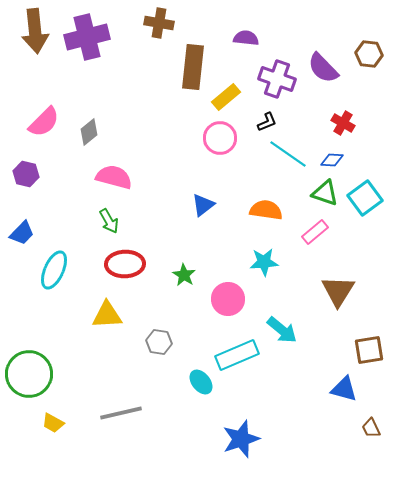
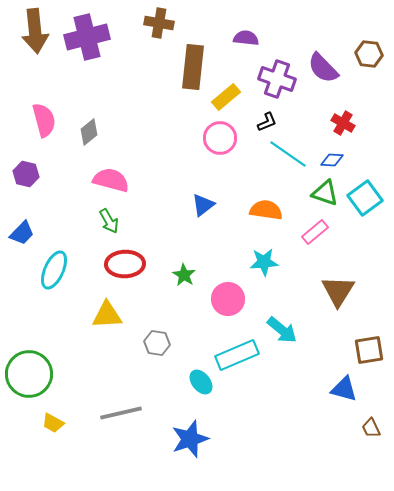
pink semicircle at (44, 122): moved 2 px up; rotated 60 degrees counterclockwise
pink semicircle at (114, 177): moved 3 px left, 3 px down
gray hexagon at (159, 342): moved 2 px left, 1 px down
blue star at (241, 439): moved 51 px left
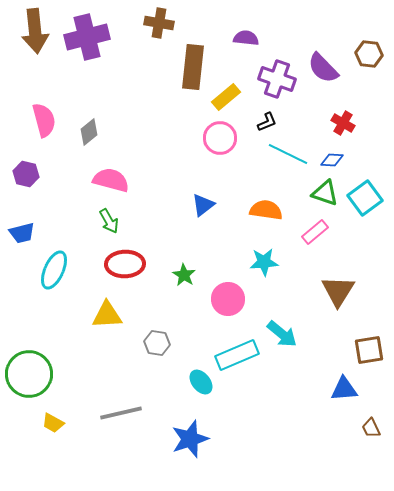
cyan line at (288, 154): rotated 9 degrees counterclockwise
blue trapezoid at (22, 233): rotated 32 degrees clockwise
cyan arrow at (282, 330): moved 4 px down
blue triangle at (344, 389): rotated 20 degrees counterclockwise
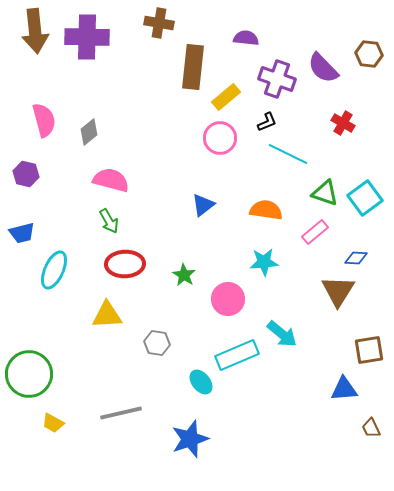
purple cross at (87, 37): rotated 15 degrees clockwise
blue diamond at (332, 160): moved 24 px right, 98 px down
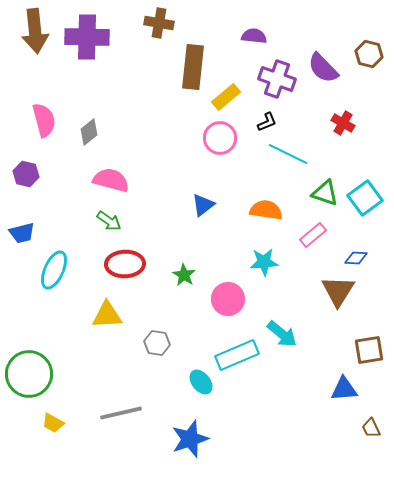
purple semicircle at (246, 38): moved 8 px right, 2 px up
brown hexagon at (369, 54): rotated 8 degrees clockwise
green arrow at (109, 221): rotated 25 degrees counterclockwise
pink rectangle at (315, 232): moved 2 px left, 3 px down
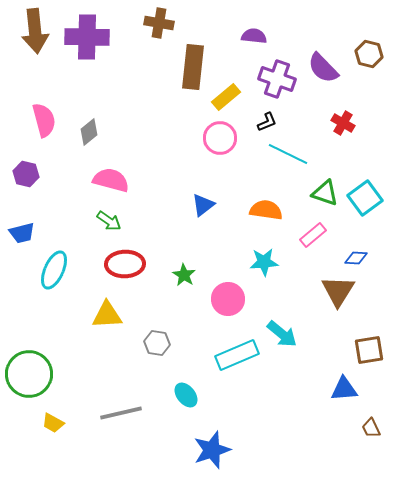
cyan ellipse at (201, 382): moved 15 px left, 13 px down
blue star at (190, 439): moved 22 px right, 11 px down
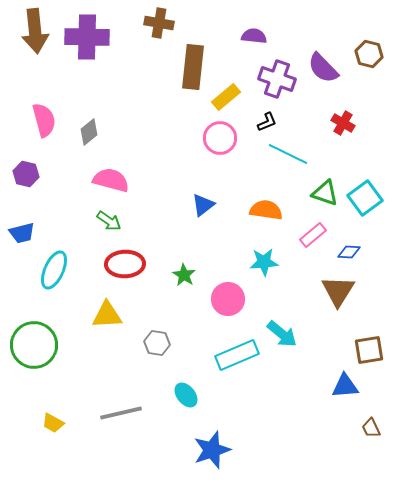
blue diamond at (356, 258): moved 7 px left, 6 px up
green circle at (29, 374): moved 5 px right, 29 px up
blue triangle at (344, 389): moved 1 px right, 3 px up
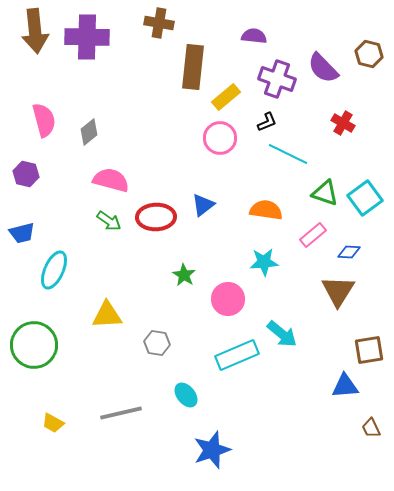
red ellipse at (125, 264): moved 31 px right, 47 px up
